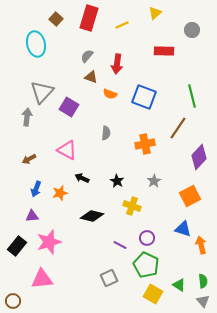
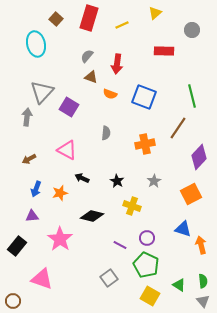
orange square at (190, 196): moved 1 px right, 2 px up
pink star at (49, 242): moved 11 px right, 3 px up; rotated 20 degrees counterclockwise
gray square at (109, 278): rotated 12 degrees counterclockwise
pink triangle at (42, 279): rotated 25 degrees clockwise
yellow square at (153, 294): moved 3 px left, 2 px down
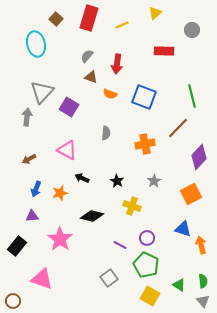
brown line at (178, 128): rotated 10 degrees clockwise
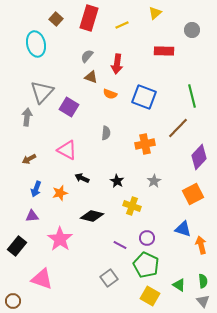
orange square at (191, 194): moved 2 px right
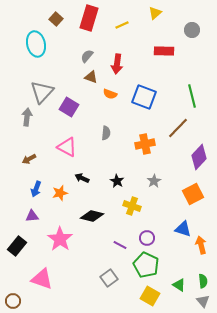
pink triangle at (67, 150): moved 3 px up
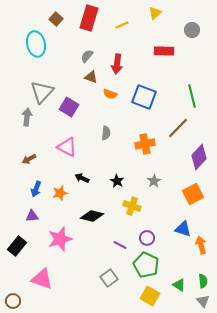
pink star at (60, 239): rotated 20 degrees clockwise
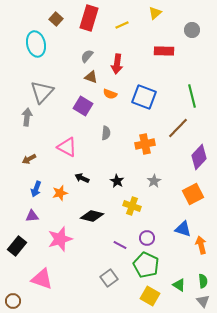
purple square at (69, 107): moved 14 px right, 1 px up
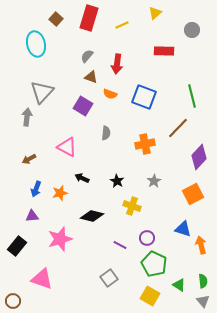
green pentagon at (146, 265): moved 8 px right, 1 px up
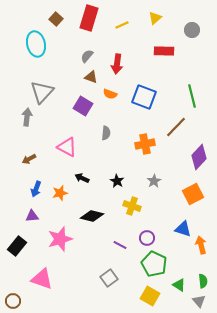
yellow triangle at (155, 13): moved 5 px down
brown line at (178, 128): moved 2 px left, 1 px up
gray triangle at (203, 301): moved 4 px left
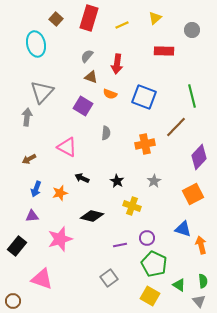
purple line at (120, 245): rotated 40 degrees counterclockwise
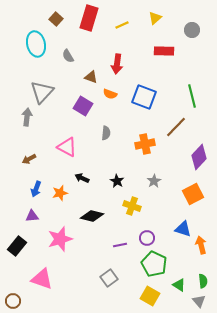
gray semicircle at (87, 56): moved 19 px left; rotated 72 degrees counterclockwise
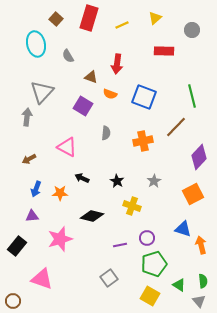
orange cross at (145, 144): moved 2 px left, 3 px up
orange star at (60, 193): rotated 14 degrees clockwise
green pentagon at (154, 264): rotated 30 degrees clockwise
